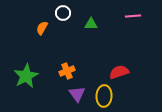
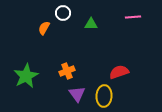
pink line: moved 1 px down
orange semicircle: moved 2 px right
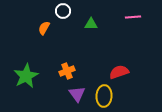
white circle: moved 2 px up
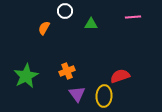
white circle: moved 2 px right
red semicircle: moved 1 px right, 4 px down
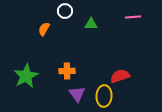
orange semicircle: moved 1 px down
orange cross: rotated 21 degrees clockwise
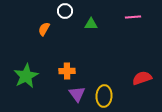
red semicircle: moved 22 px right, 2 px down
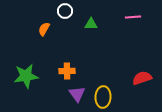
green star: rotated 20 degrees clockwise
yellow ellipse: moved 1 px left, 1 px down
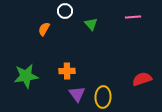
green triangle: rotated 48 degrees clockwise
red semicircle: moved 1 px down
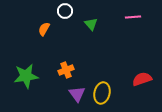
orange cross: moved 1 px left, 1 px up; rotated 21 degrees counterclockwise
yellow ellipse: moved 1 px left, 4 px up; rotated 10 degrees clockwise
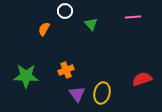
green star: rotated 10 degrees clockwise
